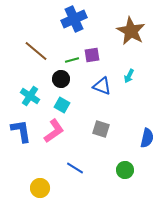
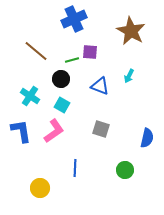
purple square: moved 2 px left, 3 px up; rotated 14 degrees clockwise
blue triangle: moved 2 px left
blue line: rotated 60 degrees clockwise
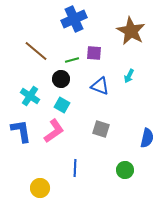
purple square: moved 4 px right, 1 px down
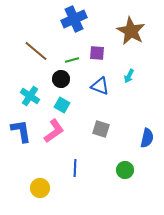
purple square: moved 3 px right
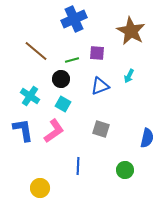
blue triangle: rotated 42 degrees counterclockwise
cyan square: moved 1 px right, 1 px up
blue L-shape: moved 2 px right, 1 px up
blue line: moved 3 px right, 2 px up
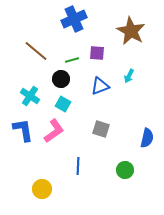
yellow circle: moved 2 px right, 1 px down
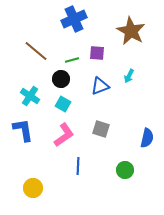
pink L-shape: moved 10 px right, 4 px down
yellow circle: moved 9 px left, 1 px up
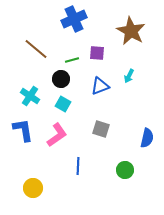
brown line: moved 2 px up
pink L-shape: moved 7 px left
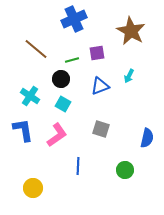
purple square: rotated 14 degrees counterclockwise
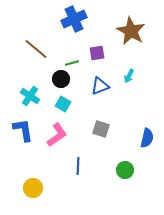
green line: moved 3 px down
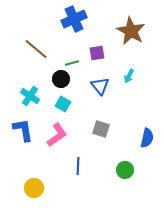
blue triangle: rotated 48 degrees counterclockwise
yellow circle: moved 1 px right
